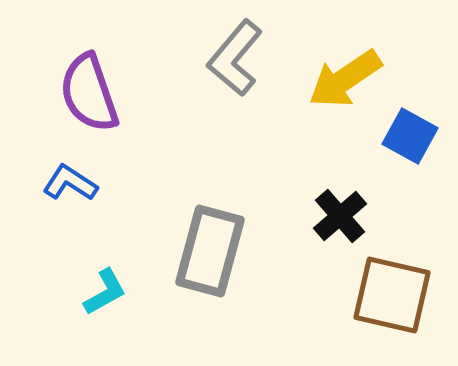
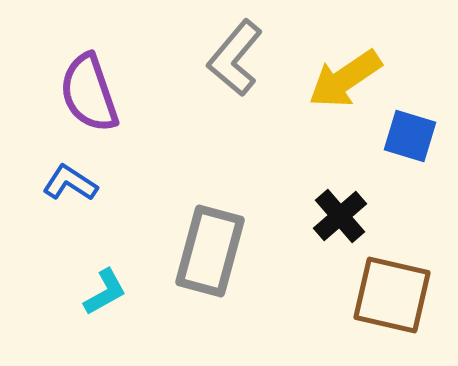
blue square: rotated 12 degrees counterclockwise
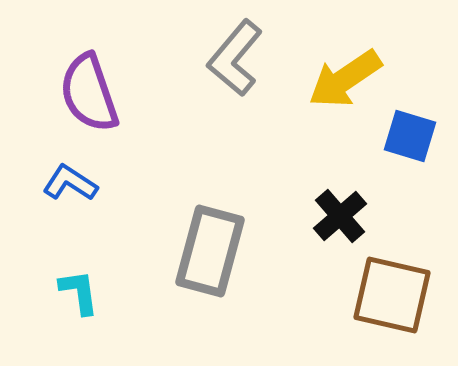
cyan L-shape: moved 26 px left; rotated 69 degrees counterclockwise
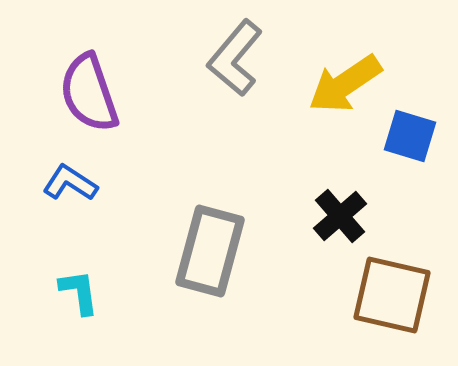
yellow arrow: moved 5 px down
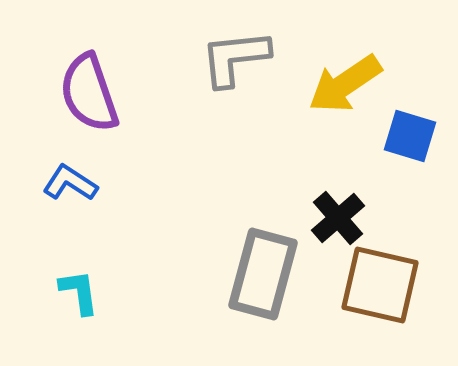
gray L-shape: rotated 44 degrees clockwise
black cross: moved 2 px left, 2 px down
gray rectangle: moved 53 px right, 23 px down
brown square: moved 12 px left, 10 px up
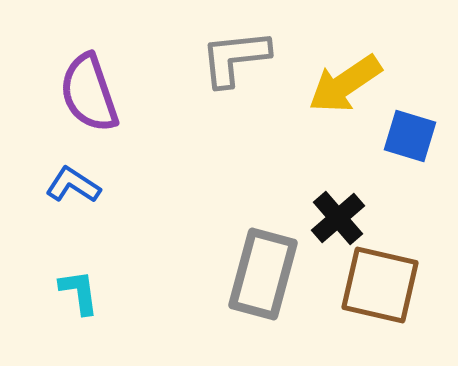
blue L-shape: moved 3 px right, 2 px down
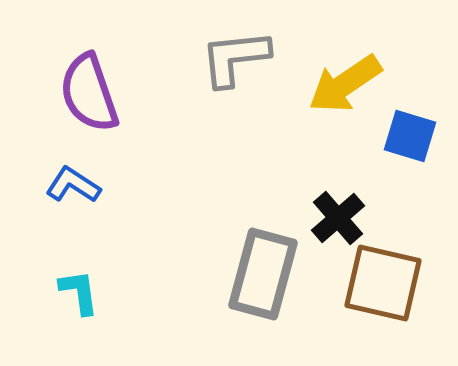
brown square: moved 3 px right, 2 px up
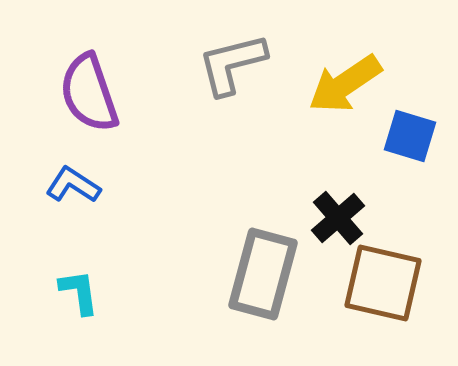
gray L-shape: moved 3 px left, 6 px down; rotated 8 degrees counterclockwise
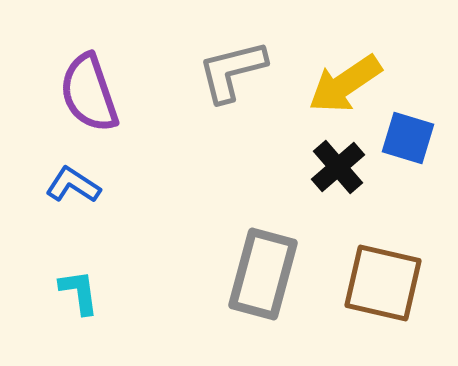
gray L-shape: moved 7 px down
blue square: moved 2 px left, 2 px down
black cross: moved 51 px up
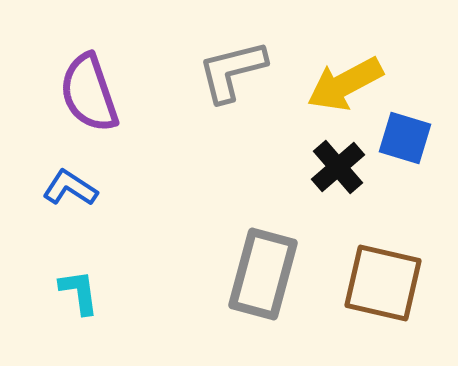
yellow arrow: rotated 6 degrees clockwise
blue square: moved 3 px left
blue L-shape: moved 3 px left, 3 px down
